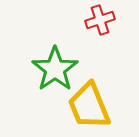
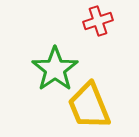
red cross: moved 2 px left, 1 px down
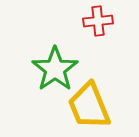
red cross: rotated 12 degrees clockwise
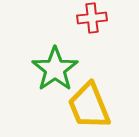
red cross: moved 6 px left, 3 px up
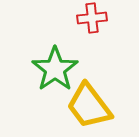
yellow trapezoid: rotated 15 degrees counterclockwise
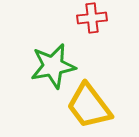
green star: moved 2 px left, 3 px up; rotated 24 degrees clockwise
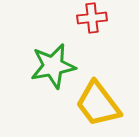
yellow trapezoid: moved 9 px right, 2 px up
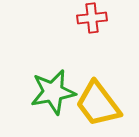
green star: moved 26 px down
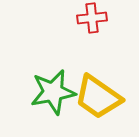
yellow trapezoid: moved 7 px up; rotated 18 degrees counterclockwise
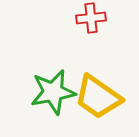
red cross: moved 1 px left
